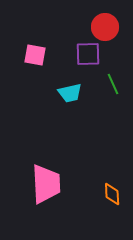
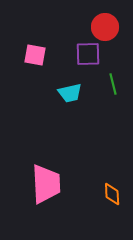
green line: rotated 10 degrees clockwise
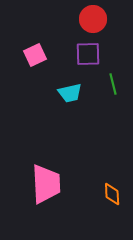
red circle: moved 12 px left, 8 px up
pink square: rotated 35 degrees counterclockwise
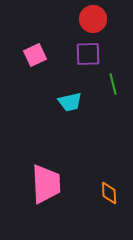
cyan trapezoid: moved 9 px down
orange diamond: moved 3 px left, 1 px up
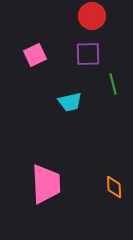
red circle: moved 1 px left, 3 px up
orange diamond: moved 5 px right, 6 px up
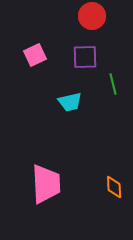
purple square: moved 3 px left, 3 px down
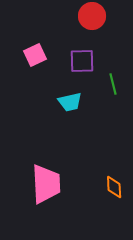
purple square: moved 3 px left, 4 px down
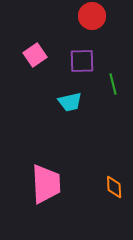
pink square: rotated 10 degrees counterclockwise
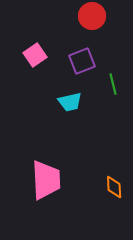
purple square: rotated 20 degrees counterclockwise
pink trapezoid: moved 4 px up
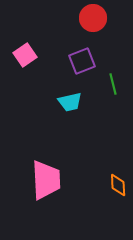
red circle: moved 1 px right, 2 px down
pink square: moved 10 px left
orange diamond: moved 4 px right, 2 px up
